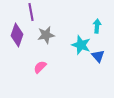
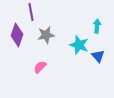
cyan star: moved 2 px left
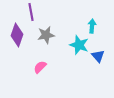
cyan arrow: moved 5 px left
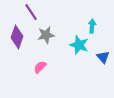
purple line: rotated 24 degrees counterclockwise
purple diamond: moved 2 px down
blue triangle: moved 5 px right, 1 px down
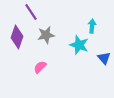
blue triangle: moved 1 px right, 1 px down
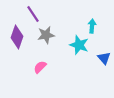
purple line: moved 2 px right, 2 px down
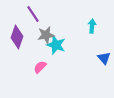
cyan star: moved 23 px left
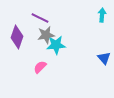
purple line: moved 7 px right, 4 px down; rotated 30 degrees counterclockwise
cyan arrow: moved 10 px right, 11 px up
cyan star: rotated 24 degrees counterclockwise
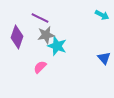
cyan arrow: rotated 112 degrees clockwise
cyan star: moved 1 px right, 1 px down; rotated 24 degrees clockwise
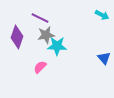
cyan star: rotated 18 degrees counterclockwise
